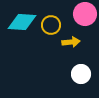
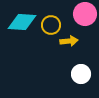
yellow arrow: moved 2 px left, 1 px up
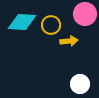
white circle: moved 1 px left, 10 px down
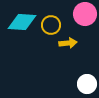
yellow arrow: moved 1 px left, 2 px down
white circle: moved 7 px right
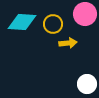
yellow circle: moved 2 px right, 1 px up
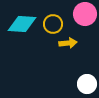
cyan diamond: moved 2 px down
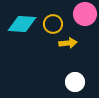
white circle: moved 12 px left, 2 px up
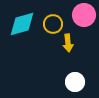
pink circle: moved 1 px left, 1 px down
cyan diamond: rotated 20 degrees counterclockwise
yellow arrow: rotated 90 degrees clockwise
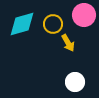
yellow arrow: rotated 24 degrees counterclockwise
